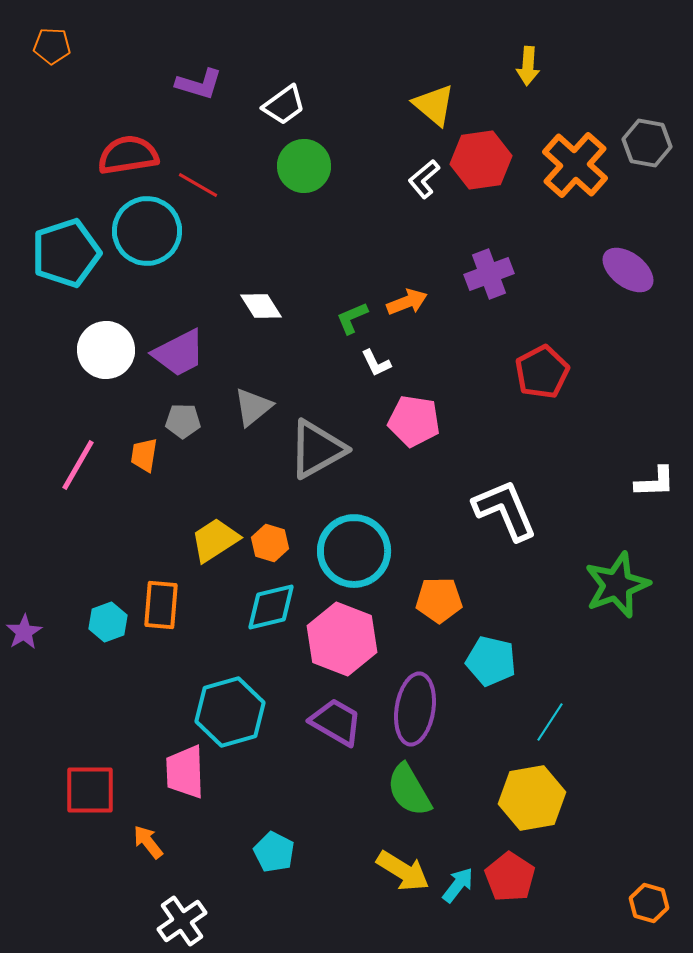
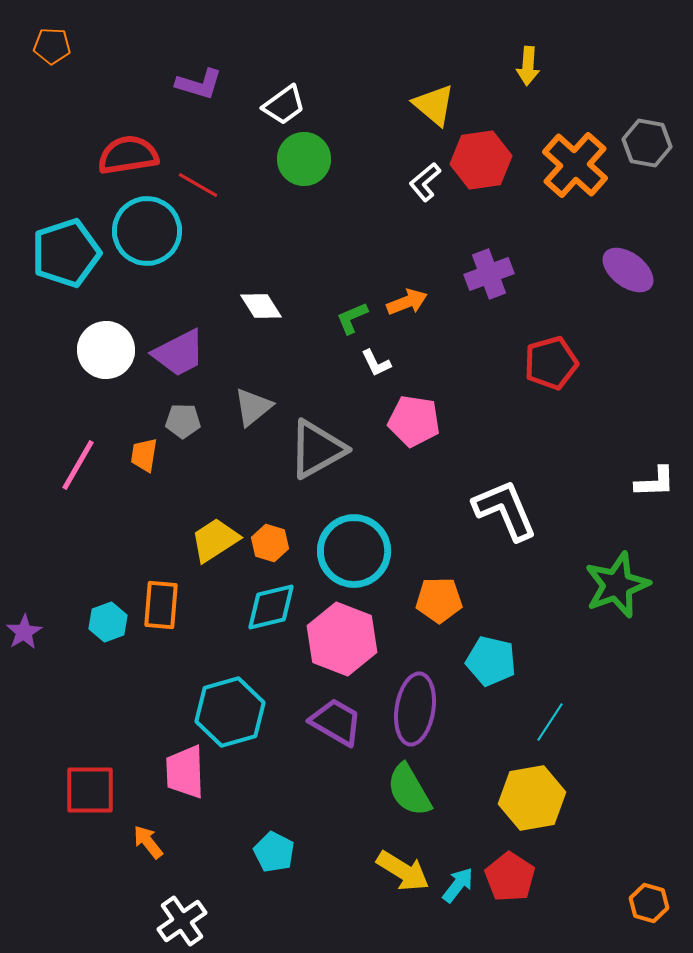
green circle at (304, 166): moved 7 px up
white L-shape at (424, 179): moved 1 px right, 3 px down
red pentagon at (542, 372): moved 9 px right, 9 px up; rotated 12 degrees clockwise
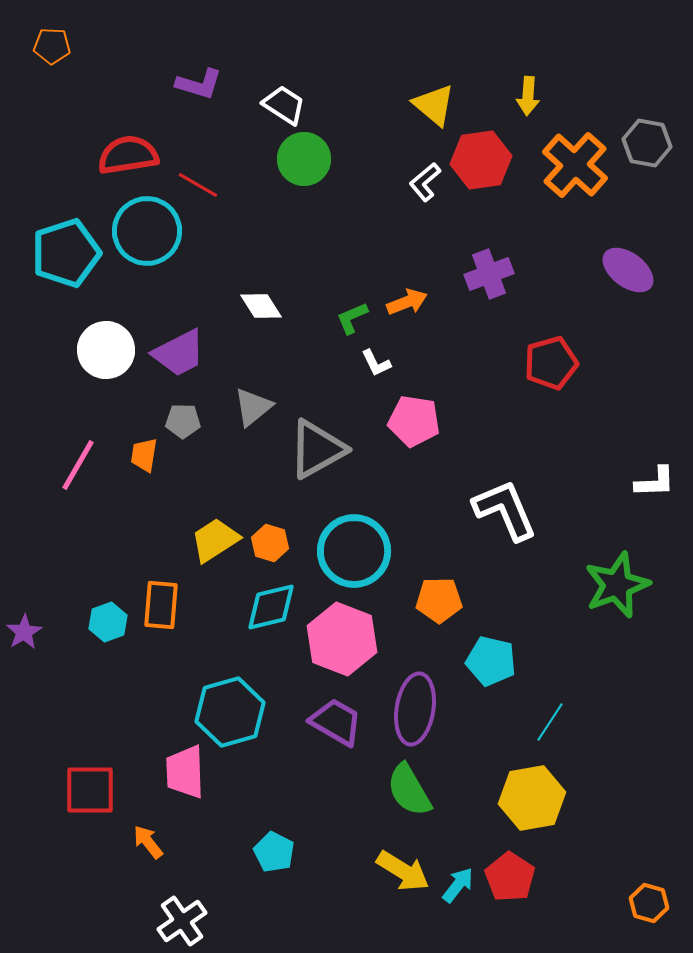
yellow arrow at (528, 66): moved 30 px down
white trapezoid at (284, 105): rotated 111 degrees counterclockwise
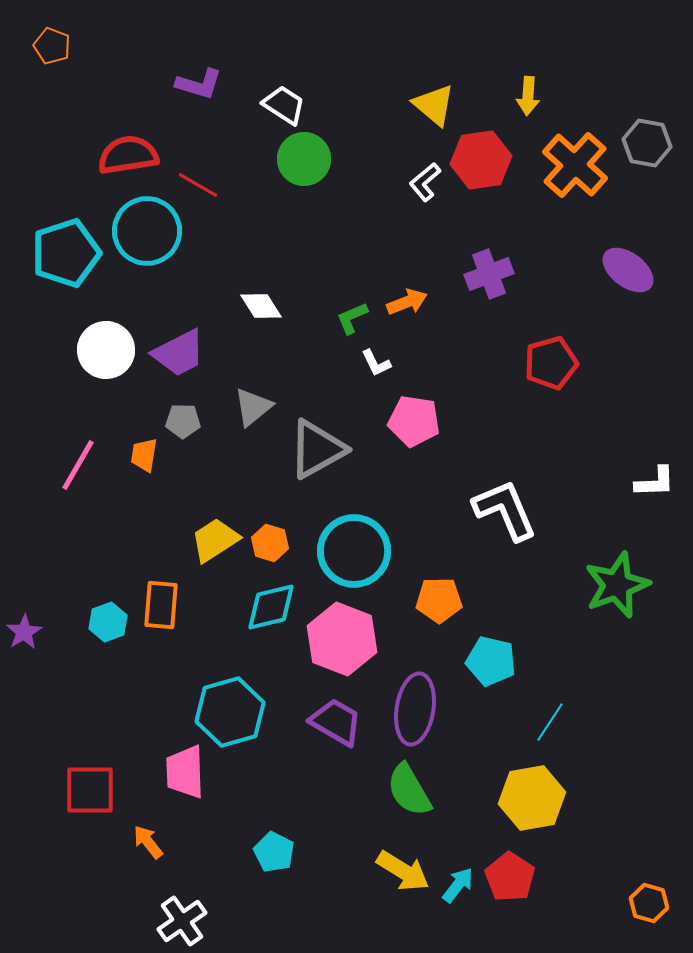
orange pentagon at (52, 46): rotated 18 degrees clockwise
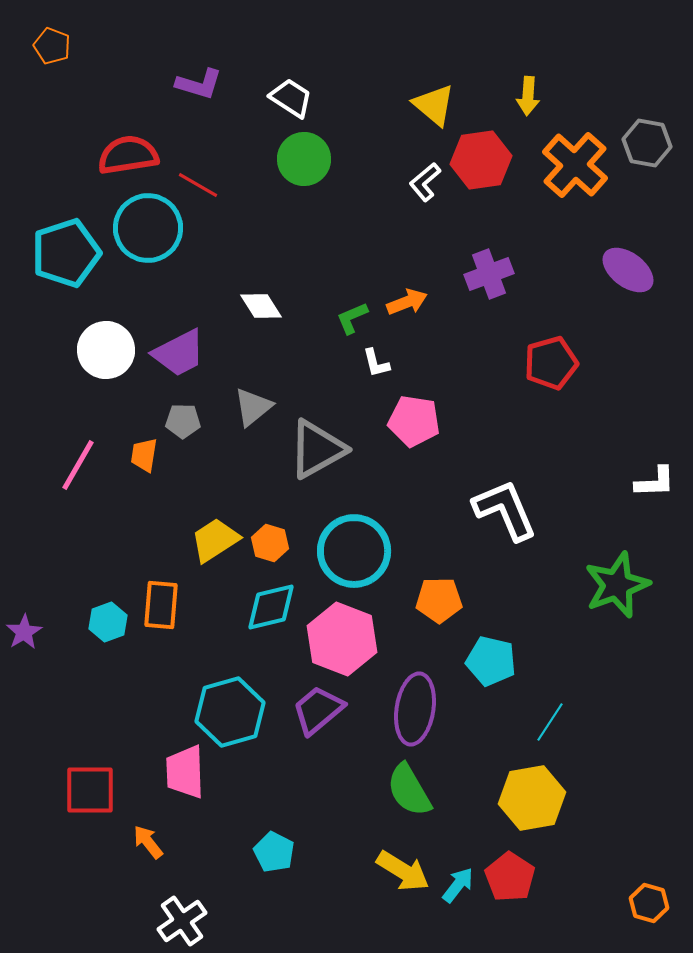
white trapezoid at (284, 105): moved 7 px right, 7 px up
cyan circle at (147, 231): moved 1 px right, 3 px up
white L-shape at (376, 363): rotated 12 degrees clockwise
purple trapezoid at (336, 722): moved 18 px left, 12 px up; rotated 70 degrees counterclockwise
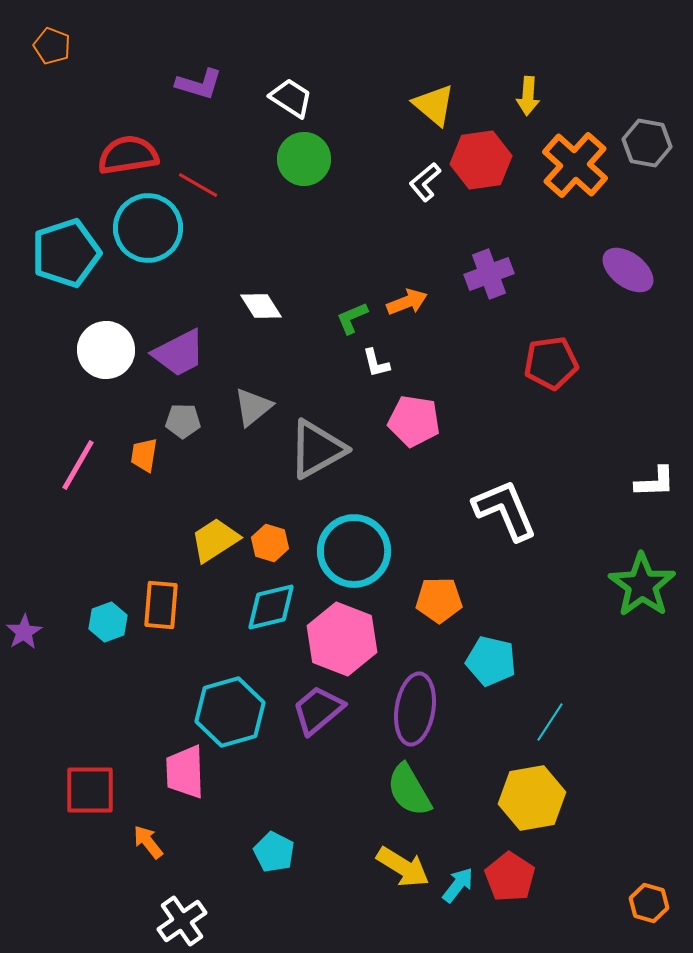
red pentagon at (551, 363): rotated 8 degrees clockwise
green star at (617, 585): moved 25 px right; rotated 16 degrees counterclockwise
yellow arrow at (403, 871): moved 4 px up
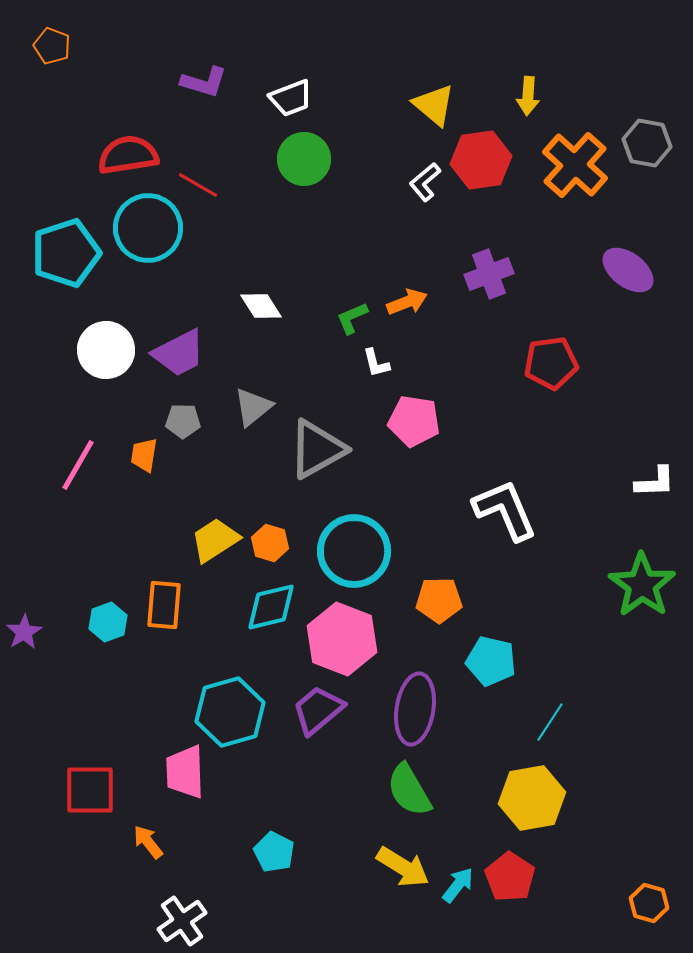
purple L-shape at (199, 84): moved 5 px right, 2 px up
white trapezoid at (291, 98): rotated 126 degrees clockwise
orange rectangle at (161, 605): moved 3 px right
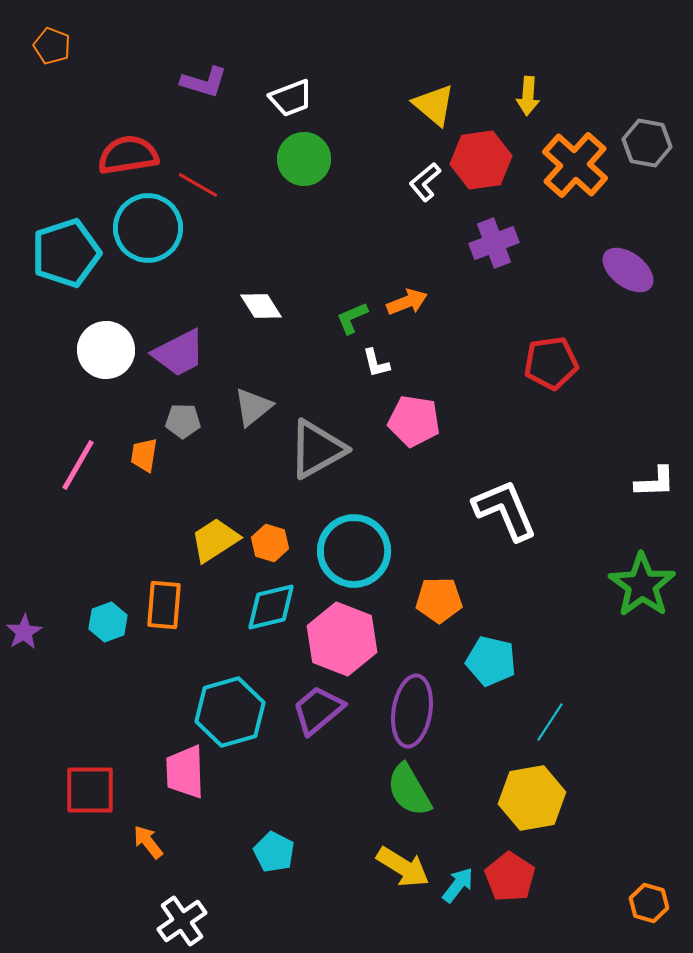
purple cross at (489, 274): moved 5 px right, 31 px up
purple ellipse at (415, 709): moved 3 px left, 2 px down
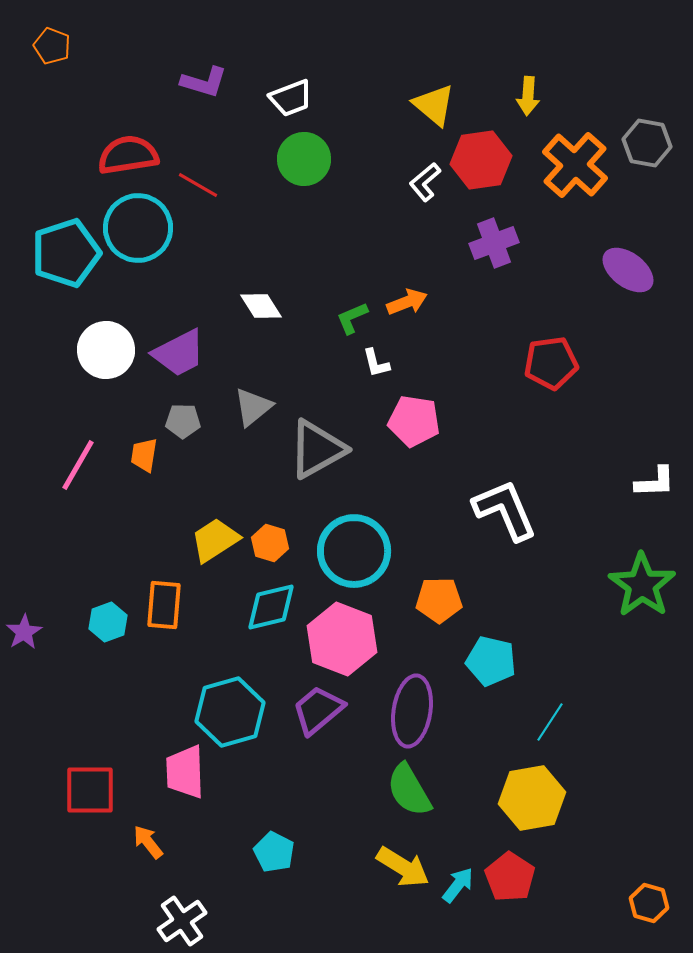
cyan circle at (148, 228): moved 10 px left
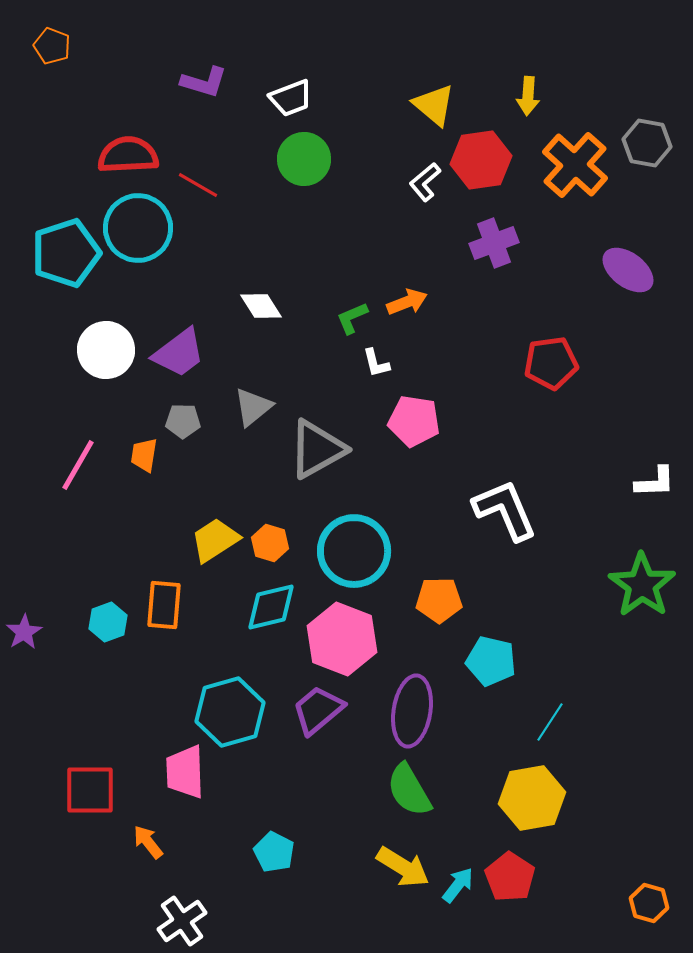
red semicircle at (128, 155): rotated 6 degrees clockwise
purple trapezoid at (179, 353): rotated 10 degrees counterclockwise
